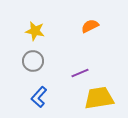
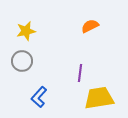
yellow star: moved 9 px left; rotated 24 degrees counterclockwise
gray circle: moved 11 px left
purple line: rotated 60 degrees counterclockwise
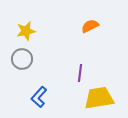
gray circle: moved 2 px up
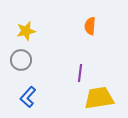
orange semicircle: rotated 60 degrees counterclockwise
gray circle: moved 1 px left, 1 px down
blue L-shape: moved 11 px left
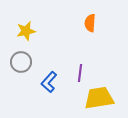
orange semicircle: moved 3 px up
gray circle: moved 2 px down
blue L-shape: moved 21 px right, 15 px up
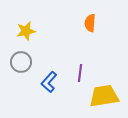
yellow trapezoid: moved 5 px right, 2 px up
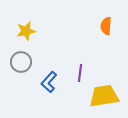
orange semicircle: moved 16 px right, 3 px down
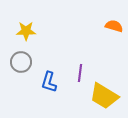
orange semicircle: moved 8 px right; rotated 102 degrees clockwise
yellow star: rotated 12 degrees clockwise
blue L-shape: rotated 25 degrees counterclockwise
yellow trapezoid: rotated 140 degrees counterclockwise
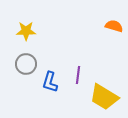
gray circle: moved 5 px right, 2 px down
purple line: moved 2 px left, 2 px down
blue L-shape: moved 1 px right
yellow trapezoid: moved 1 px down
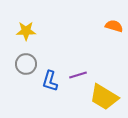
purple line: rotated 66 degrees clockwise
blue L-shape: moved 1 px up
